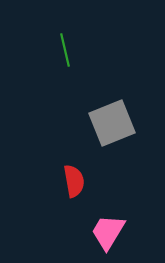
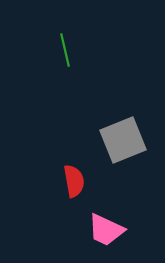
gray square: moved 11 px right, 17 px down
pink trapezoid: moved 2 px left, 2 px up; rotated 96 degrees counterclockwise
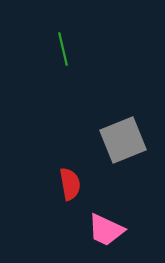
green line: moved 2 px left, 1 px up
red semicircle: moved 4 px left, 3 px down
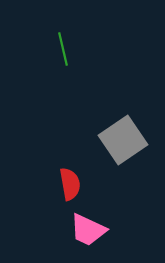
gray square: rotated 12 degrees counterclockwise
pink trapezoid: moved 18 px left
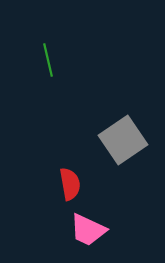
green line: moved 15 px left, 11 px down
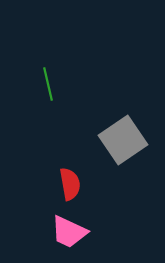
green line: moved 24 px down
pink trapezoid: moved 19 px left, 2 px down
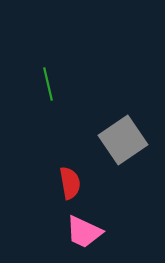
red semicircle: moved 1 px up
pink trapezoid: moved 15 px right
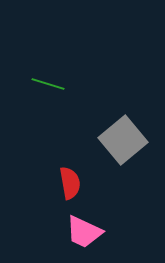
green line: rotated 60 degrees counterclockwise
gray square: rotated 6 degrees counterclockwise
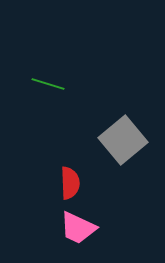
red semicircle: rotated 8 degrees clockwise
pink trapezoid: moved 6 px left, 4 px up
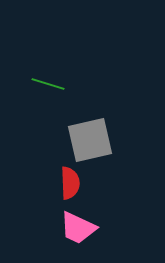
gray square: moved 33 px left; rotated 27 degrees clockwise
